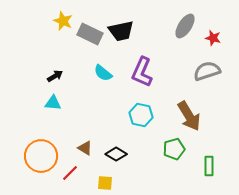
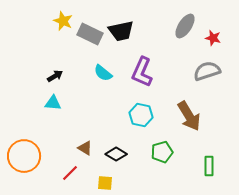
green pentagon: moved 12 px left, 3 px down
orange circle: moved 17 px left
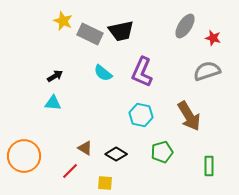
red line: moved 2 px up
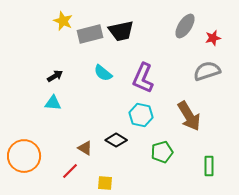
gray rectangle: rotated 40 degrees counterclockwise
red star: rotated 28 degrees counterclockwise
purple L-shape: moved 1 px right, 6 px down
black diamond: moved 14 px up
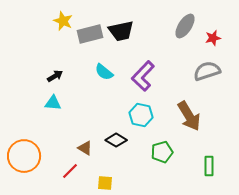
cyan semicircle: moved 1 px right, 1 px up
purple L-shape: moved 2 px up; rotated 20 degrees clockwise
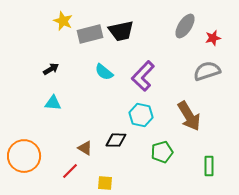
black arrow: moved 4 px left, 7 px up
black diamond: rotated 30 degrees counterclockwise
